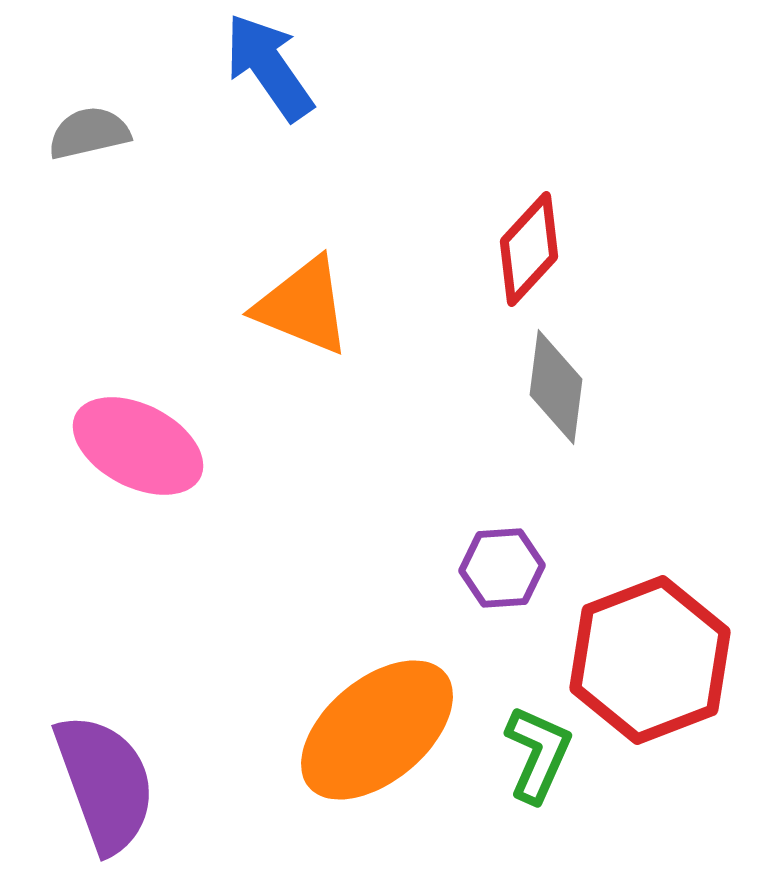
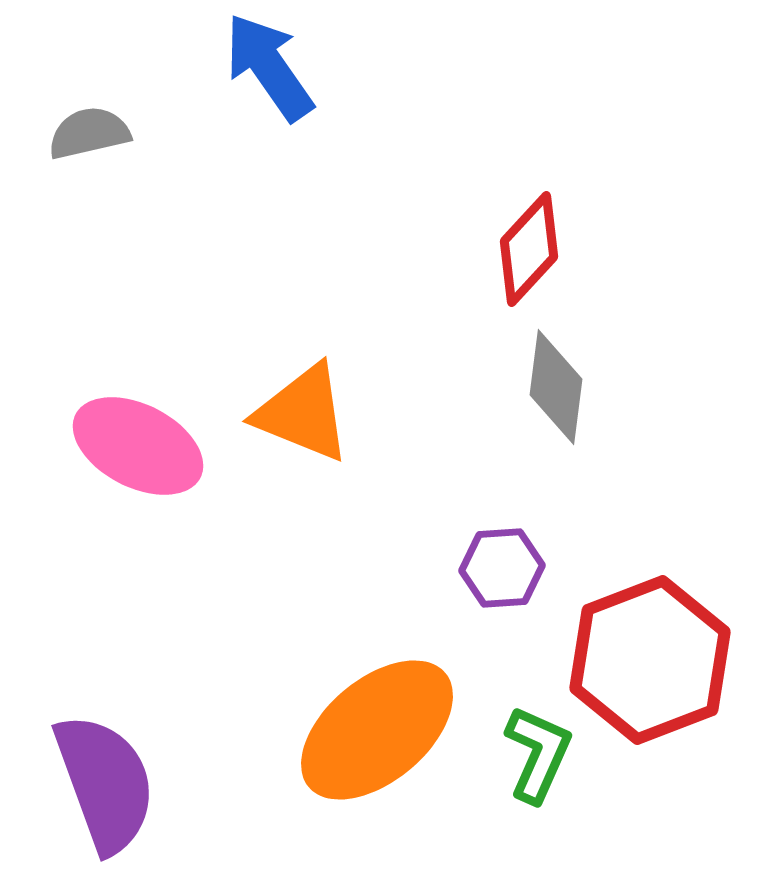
orange triangle: moved 107 px down
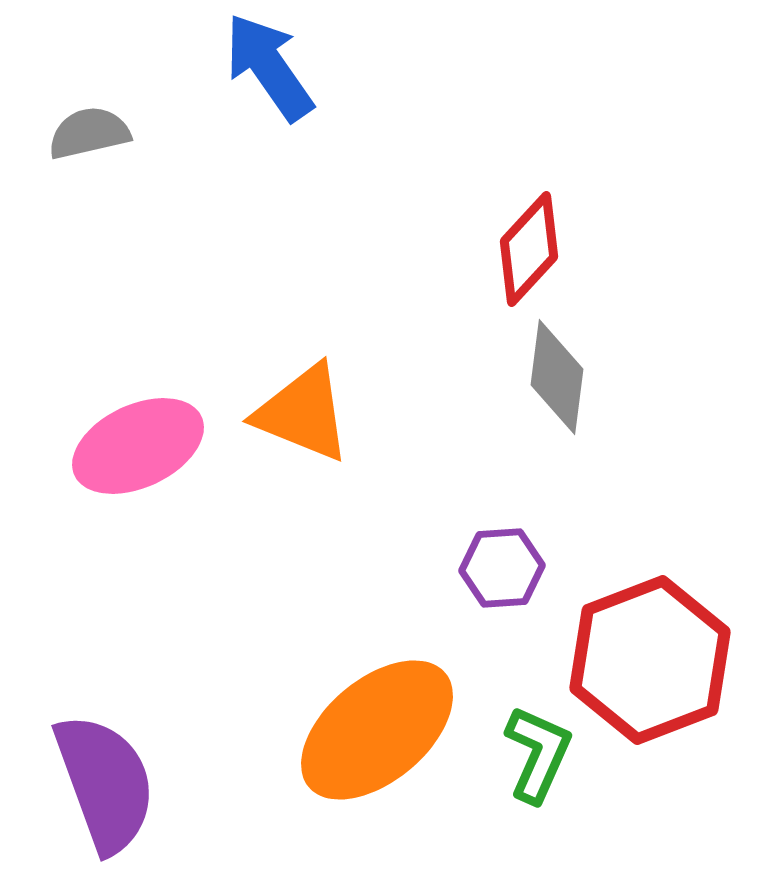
gray diamond: moved 1 px right, 10 px up
pink ellipse: rotated 52 degrees counterclockwise
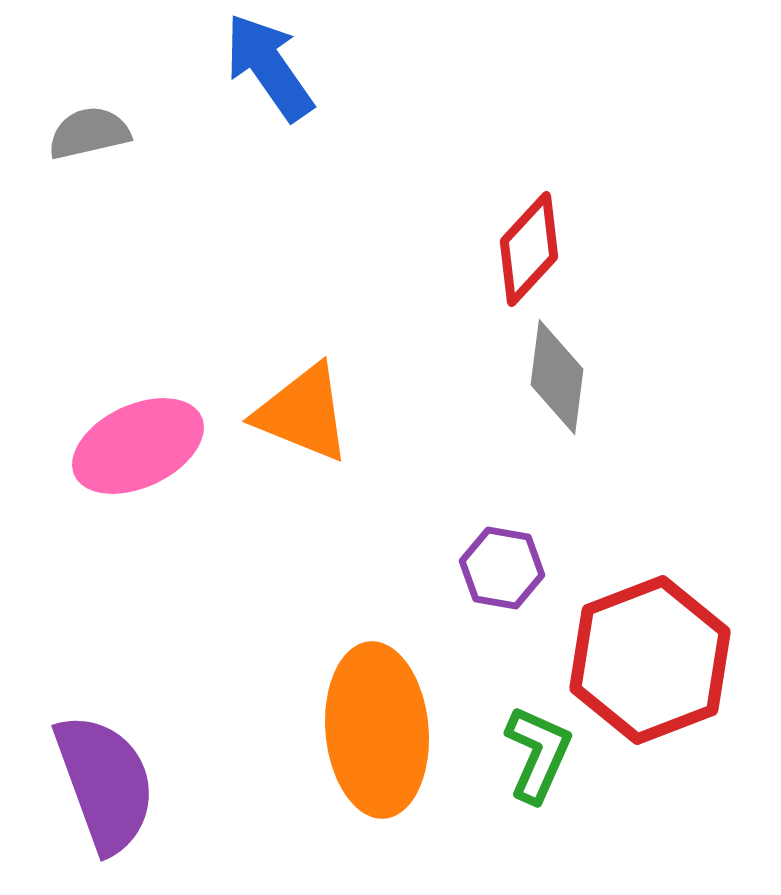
purple hexagon: rotated 14 degrees clockwise
orange ellipse: rotated 55 degrees counterclockwise
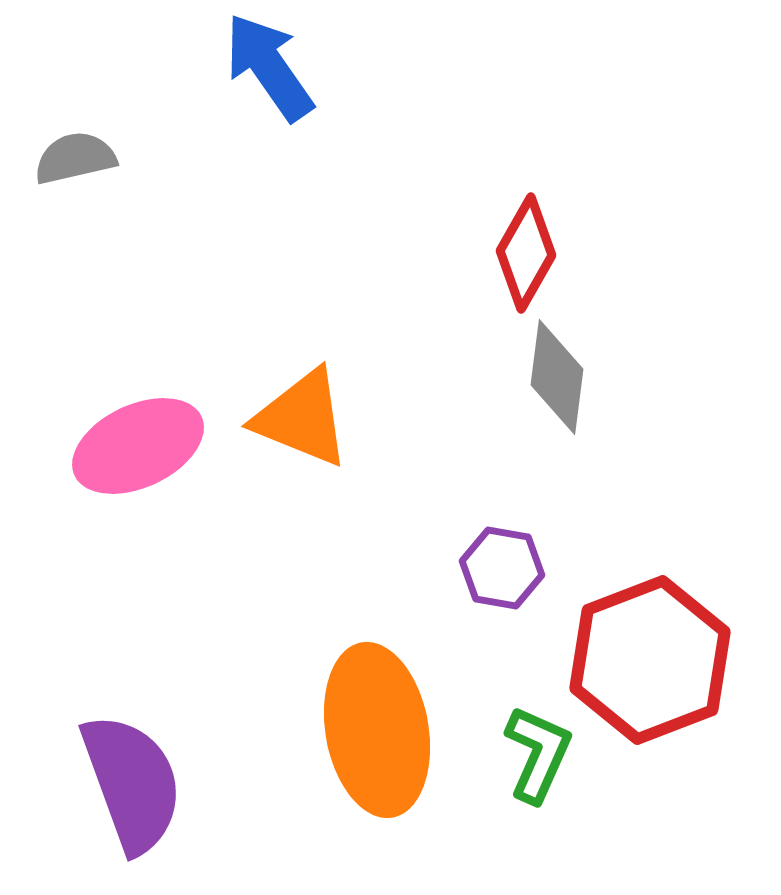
gray semicircle: moved 14 px left, 25 px down
red diamond: moved 3 px left, 4 px down; rotated 13 degrees counterclockwise
orange triangle: moved 1 px left, 5 px down
orange ellipse: rotated 5 degrees counterclockwise
purple semicircle: moved 27 px right
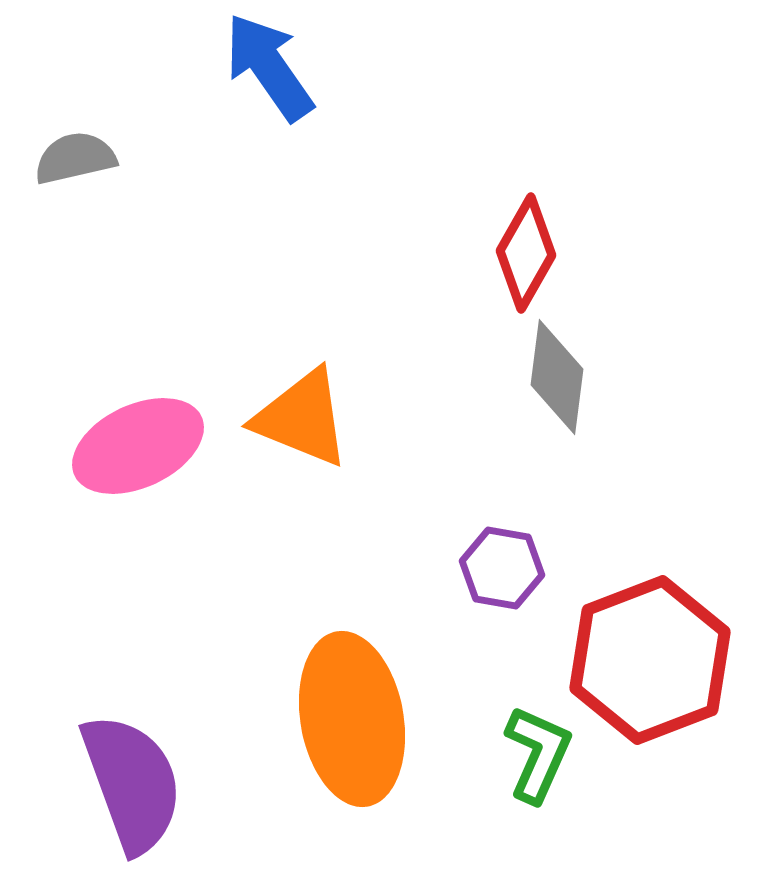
orange ellipse: moved 25 px left, 11 px up
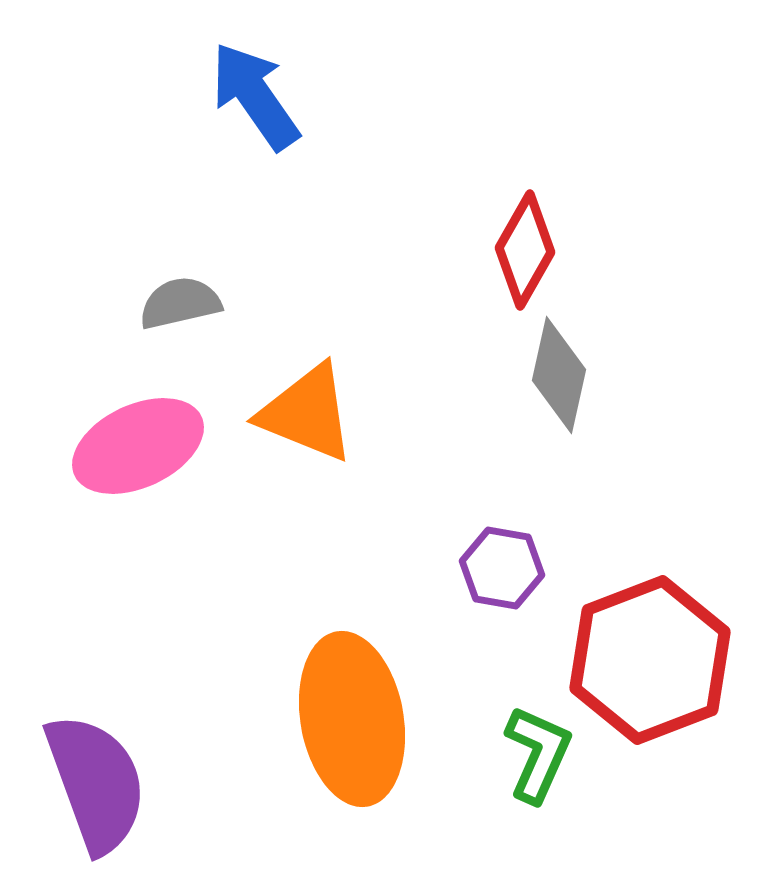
blue arrow: moved 14 px left, 29 px down
gray semicircle: moved 105 px right, 145 px down
red diamond: moved 1 px left, 3 px up
gray diamond: moved 2 px right, 2 px up; rotated 5 degrees clockwise
orange triangle: moved 5 px right, 5 px up
purple semicircle: moved 36 px left
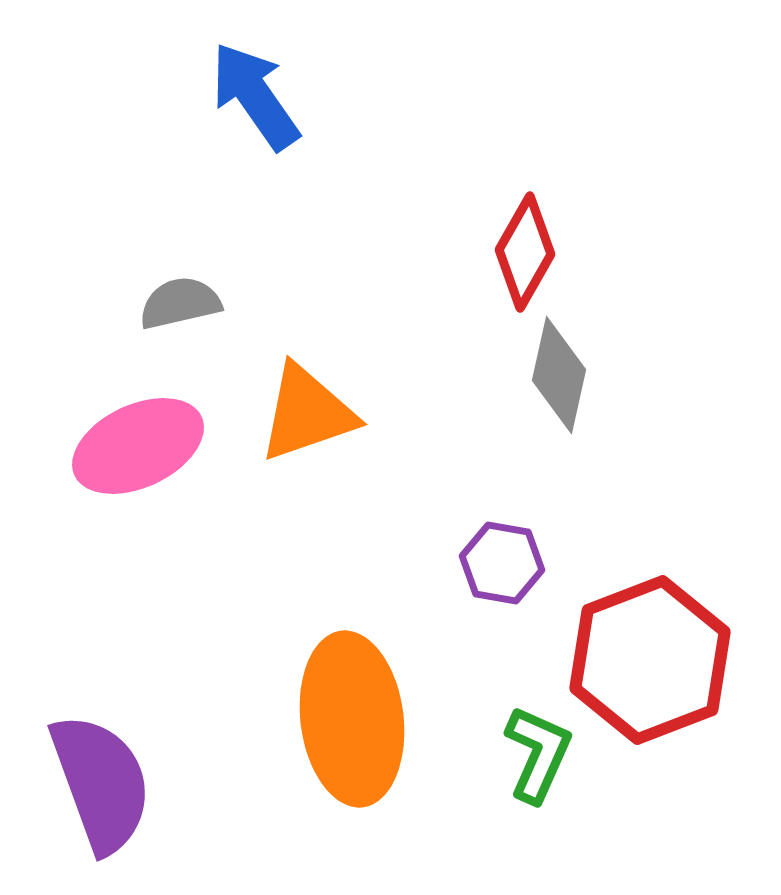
red diamond: moved 2 px down
orange triangle: rotated 41 degrees counterclockwise
purple hexagon: moved 5 px up
orange ellipse: rotated 3 degrees clockwise
purple semicircle: moved 5 px right
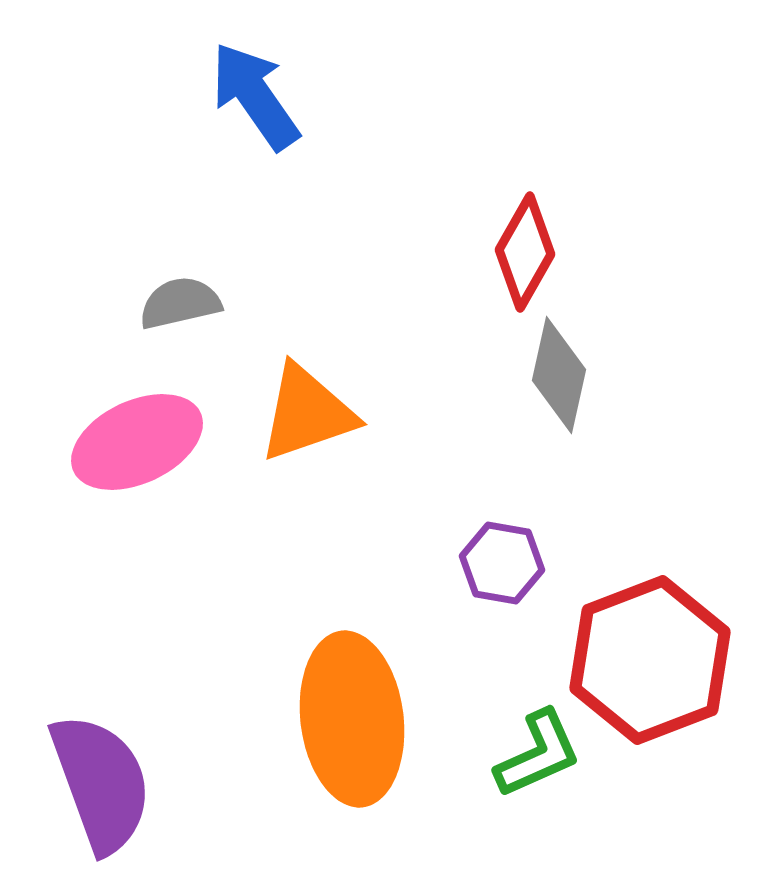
pink ellipse: moved 1 px left, 4 px up
green L-shape: rotated 42 degrees clockwise
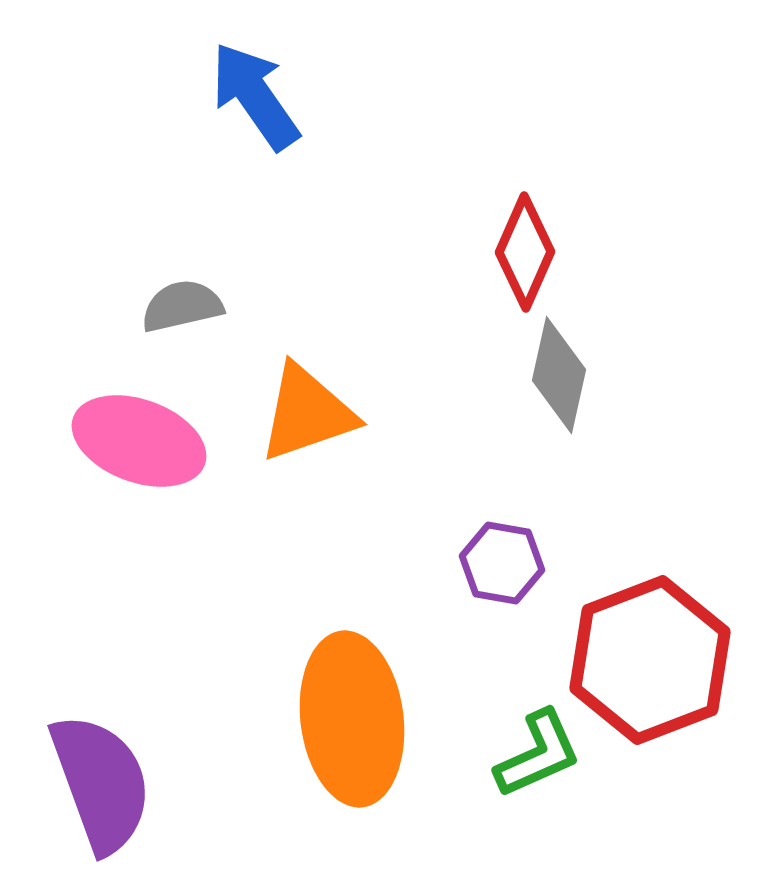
red diamond: rotated 6 degrees counterclockwise
gray semicircle: moved 2 px right, 3 px down
pink ellipse: moved 2 px right, 1 px up; rotated 45 degrees clockwise
